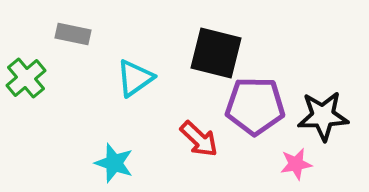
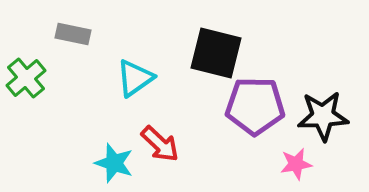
red arrow: moved 39 px left, 5 px down
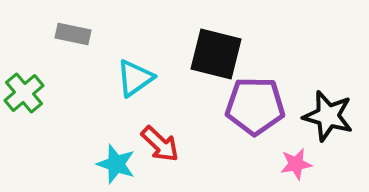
black square: moved 1 px down
green cross: moved 2 px left, 15 px down
black star: moved 5 px right; rotated 18 degrees clockwise
cyan star: moved 2 px right, 1 px down
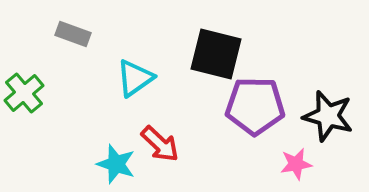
gray rectangle: rotated 8 degrees clockwise
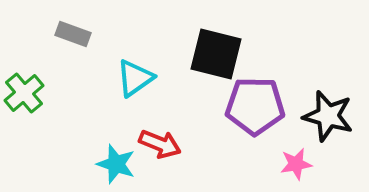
red arrow: rotated 21 degrees counterclockwise
